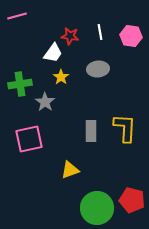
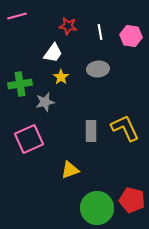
red star: moved 2 px left, 10 px up
gray star: rotated 24 degrees clockwise
yellow L-shape: rotated 28 degrees counterclockwise
pink square: rotated 12 degrees counterclockwise
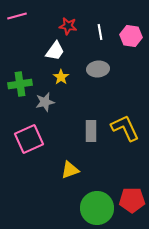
white trapezoid: moved 2 px right, 2 px up
red pentagon: rotated 15 degrees counterclockwise
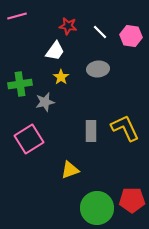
white line: rotated 35 degrees counterclockwise
pink square: rotated 8 degrees counterclockwise
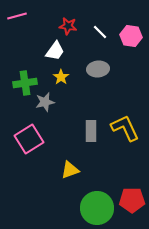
green cross: moved 5 px right, 1 px up
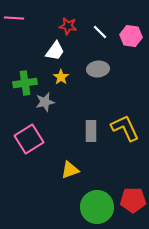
pink line: moved 3 px left, 2 px down; rotated 18 degrees clockwise
red pentagon: moved 1 px right
green circle: moved 1 px up
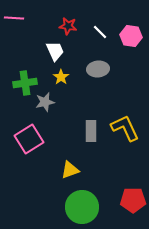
white trapezoid: rotated 60 degrees counterclockwise
green circle: moved 15 px left
